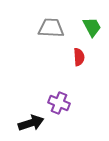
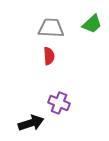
green trapezoid: moved 3 px up; rotated 75 degrees clockwise
red semicircle: moved 30 px left, 1 px up
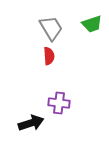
green trapezoid: rotated 25 degrees clockwise
gray trapezoid: rotated 56 degrees clockwise
purple cross: rotated 15 degrees counterclockwise
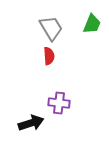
green trapezoid: rotated 50 degrees counterclockwise
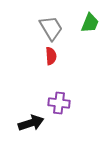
green trapezoid: moved 2 px left, 1 px up
red semicircle: moved 2 px right
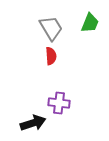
black arrow: moved 2 px right
